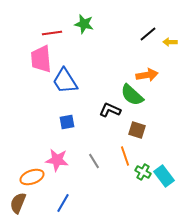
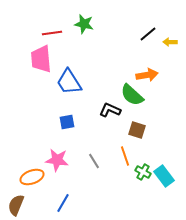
blue trapezoid: moved 4 px right, 1 px down
brown semicircle: moved 2 px left, 2 px down
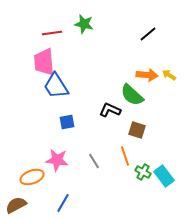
yellow arrow: moved 1 px left, 33 px down; rotated 32 degrees clockwise
pink trapezoid: moved 3 px right, 3 px down
orange arrow: rotated 15 degrees clockwise
blue trapezoid: moved 13 px left, 4 px down
brown semicircle: rotated 40 degrees clockwise
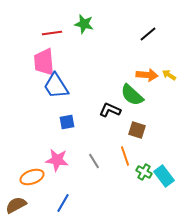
green cross: moved 1 px right
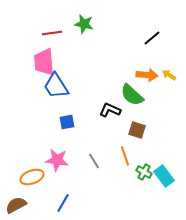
black line: moved 4 px right, 4 px down
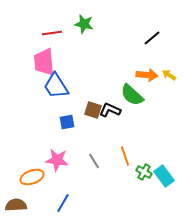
brown square: moved 44 px left, 20 px up
brown semicircle: rotated 25 degrees clockwise
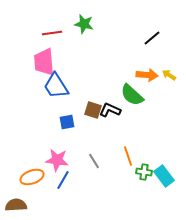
orange line: moved 3 px right
green cross: rotated 21 degrees counterclockwise
blue line: moved 23 px up
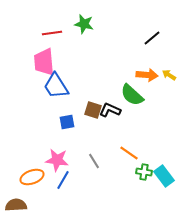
orange line: moved 1 px right, 3 px up; rotated 36 degrees counterclockwise
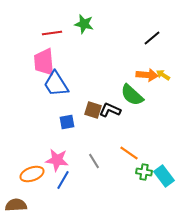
yellow arrow: moved 6 px left
blue trapezoid: moved 2 px up
orange ellipse: moved 3 px up
